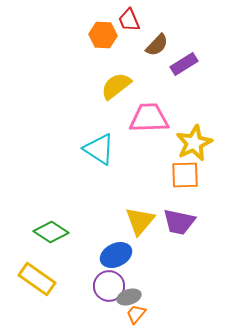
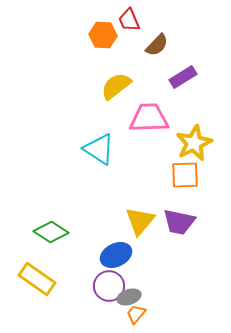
purple rectangle: moved 1 px left, 13 px down
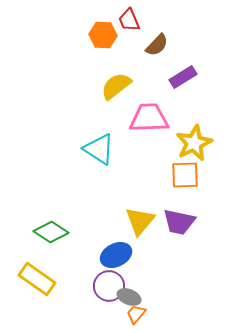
gray ellipse: rotated 40 degrees clockwise
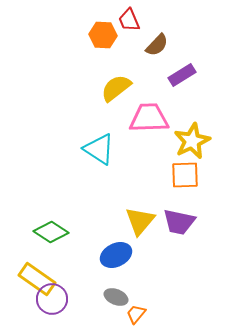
purple rectangle: moved 1 px left, 2 px up
yellow semicircle: moved 2 px down
yellow star: moved 2 px left, 2 px up
purple circle: moved 57 px left, 13 px down
gray ellipse: moved 13 px left
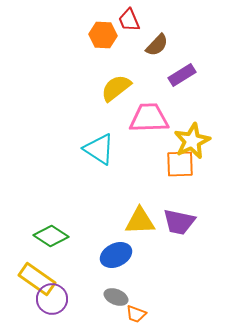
orange square: moved 5 px left, 11 px up
yellow triangle: rotated 48 degrees clockwise
green diamond: moved 4 px down
orange trapezoid: rotated 110 degrees counterclockwise
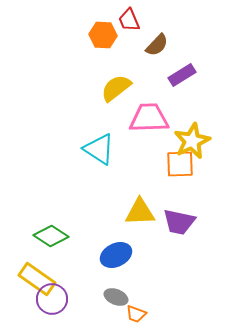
yellow triangle: moved 9 px up
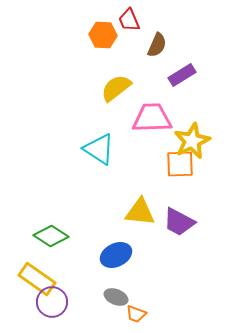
brown semicircle: rotated 20 degrees counterclockwise
pink trapezoid: moved 3 px right
yellow triangle: rotated 8 degrees clockwise
purple trapezoid: rotated 16 degrees clockwise
purple circle: moved 3 px down
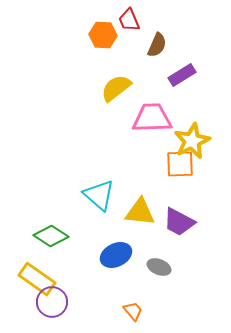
cyan triangle: moved 46 px down; rotated 8 degrees clockwise
gray ellipse: moved 43 px right, 30 px up
orange trapezoid: moved 3 px left, 3 px up; rotated 150 degrees counterclockwise
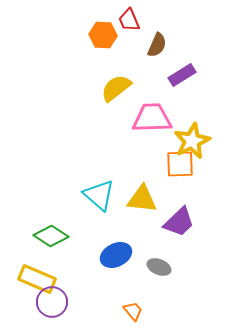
yellow triangle: moved 2 px right, 13 px up
purple trapezoid: rotated 72 degrees counterclockwise
yellow rectangle: rotated 12 degrees counterclockwise
